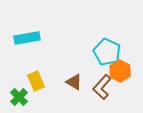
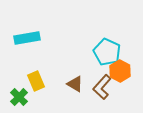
brown triangle: moved 1 px right, 2 px down
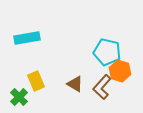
cyan pentagon: rotated 12 degrees counterclockwise
orange hexagon: rotated 10 degrees counterclockwise
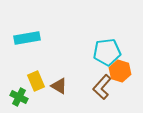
cyan pentagon: rotated 20 degrees counterclockwise
brown triangle: moved 16 px left, 2 px down
green cross: rotated 18 degrees counterclockwise
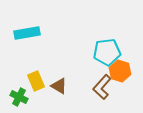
cyan rectangle: moved 5 px up
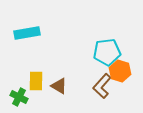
yellow rectangle: rotated 24 degrees clockwise
brown L-shape: moved 1 px up
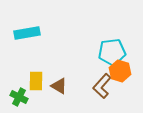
cyan pentagon: moved 5 px right
